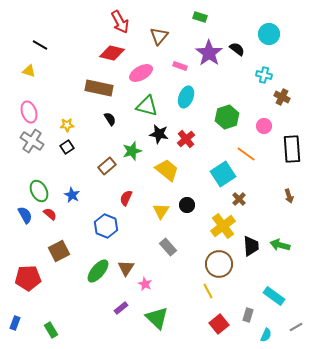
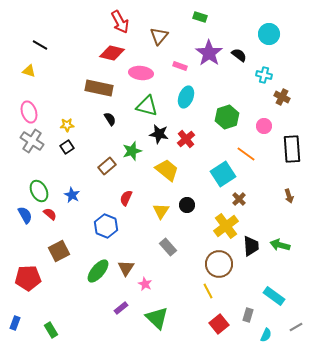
black semicircle at (237, 49): moved 2 px right, 6 px down
pink ellipse at (141, 73): rotated 35 degrees clockwise
yellow cross at (223, 226): moved 3 px right
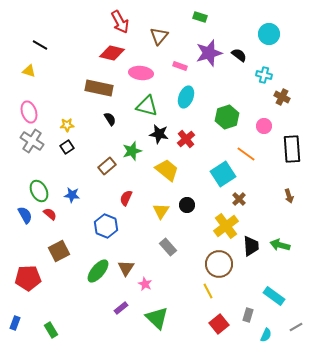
purple star at (209, 53): rotated 20 degrees clockwise
blue star at (72, 195): rotated 21 degrees counterclockwise
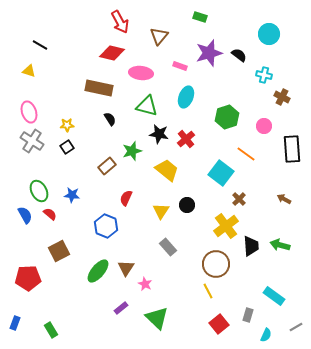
cyan square at (223, 174): moved 2 px left, 1 px up; rotated 20 degrees counterclockwise
brown arrow at (289, 196): moved 5 px left, 3 px down; rotated 136 degrees clockwise
brown circle at (219, 264): moved 3 px left
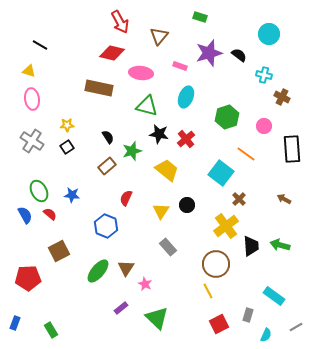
pink ellipse at (29, 112): moved 3 px right, 13 px up; rotated 10 degrees clockwise
black semicircle at (110, 119): moved 2 px left, 18 px down
red square at (219, 324): rotated 12 degrees clockwise
